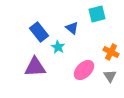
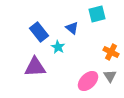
pink ellipse: moved 4 px right, 11 px down
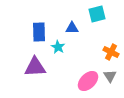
blue triangle: rotated 40 degrees counterclockwise
blue rectangle: rotated 36 degrees clockwise
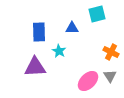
cyan star: moved 1 px right, 4 px down
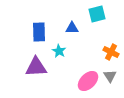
purple triangle: moved 1 px right
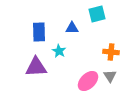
orange cross: rotated 21 degrees counterclockwise
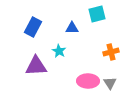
blue rectangle: moved 6 px left, 5 px up; rotated 30 degrees clockwise
orange cross: rotated 21 degrees counterclockwise
purple triangle: moved 1 px up
gray triangle: moved 7 px down
pink ellipse: rotated 45 degrees clockwise
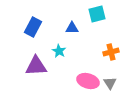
pink ellipse: rotated 15 degrees clockwise
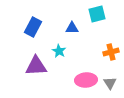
pink ellipse: moved 2 px left, 1 px up; rotated 20 degrees counterclockwise
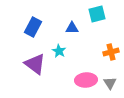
purple triangle: moved 1 px left, 2 px up; rotated 40 degrees clockwise
